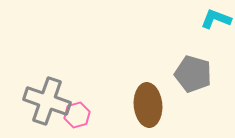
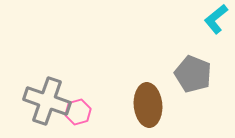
cyan L-shape: rotated 60 degrees counterclockwise
gray pentagon: rotated 6 degrees clockwise
pink hexagon: moved 1 px right, 3 px up
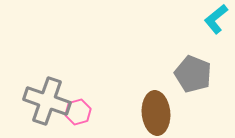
brown ellipse: moved 8 px right, 8 px down
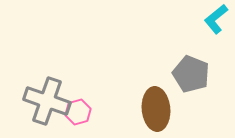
gray pentagon: moved 2 px left
brown ellipse: moved 4 px up
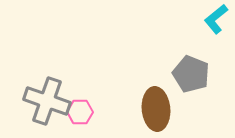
pink hexagon: moved 2 px right; rotated 15 degrees clockwise
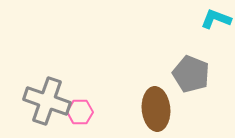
cyan L-shape: rotated 60 degrees clockwise
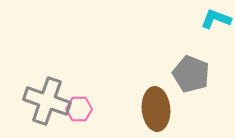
pink hexagon: moved 1 px left, 3 px up
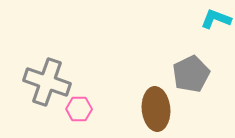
gray pentagon: rotated 24 degrees clockwise
gray cross: moved 19 px up
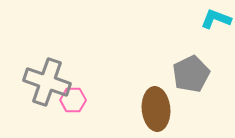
pink hexagon: moved 6 px left, 9 px up
